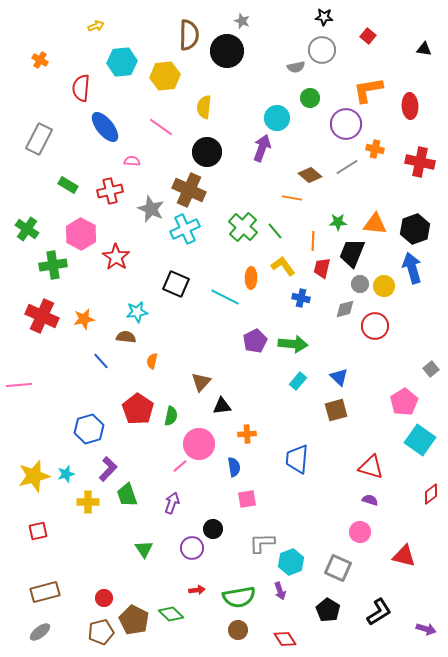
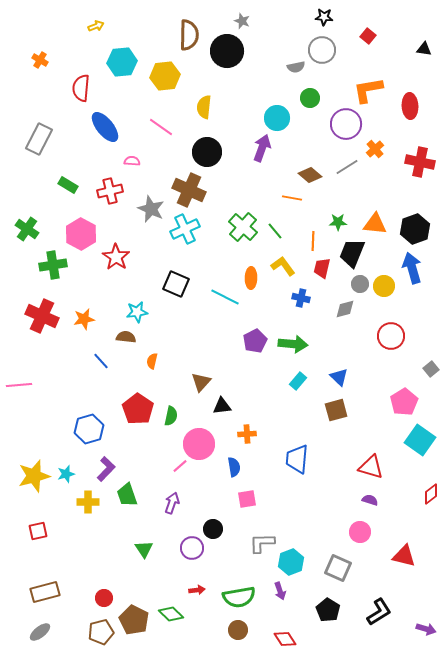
orange cross at (375, 149): rotated 36 degrees clockwise
red circle at (375, 326): moved 16 px right, 10 px down
purple L-shape at (108, 469): moved 2 px left
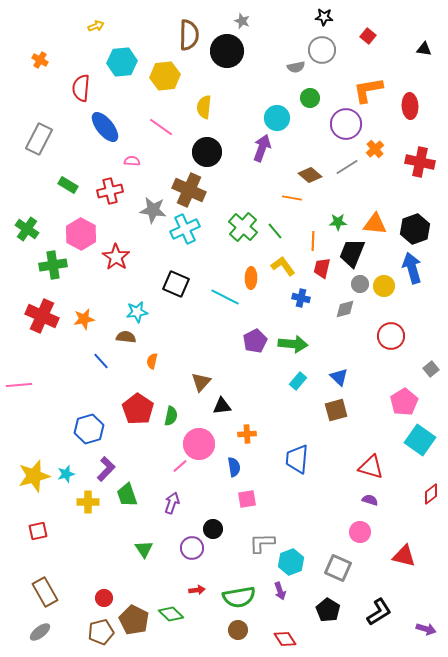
gray star at (151, 209): moved 2 px right, 1 px down; rotated 16 degrees counterclockwise
brown rectangle at (45, 592): rotated 76 degrees clockwise
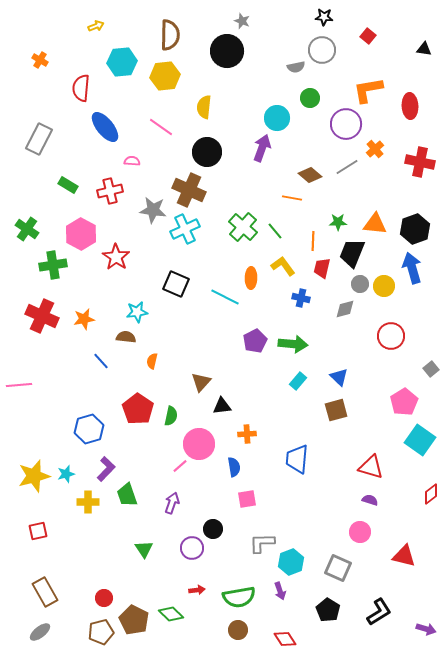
brown semicircle at (189, 35): moved 19 px left
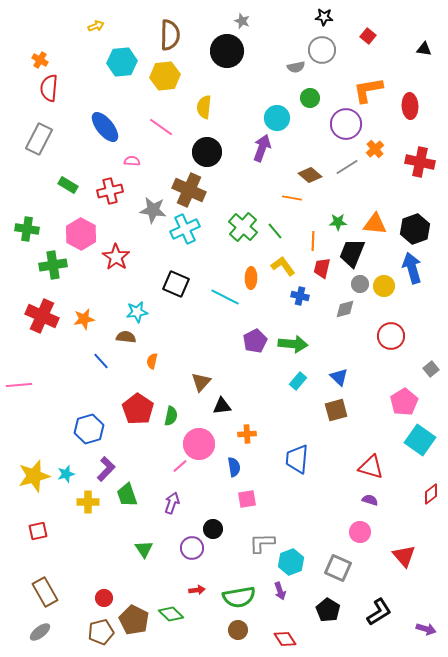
red semicircle at (81, 88): moved 32 px left
green cross at (27, 229): rotated 25 degrees counterclockwise
blue cross at (301, 298): moved 1 px left, 2 px up
red triangle at (404, 556): rotated 35 degrees clockwise
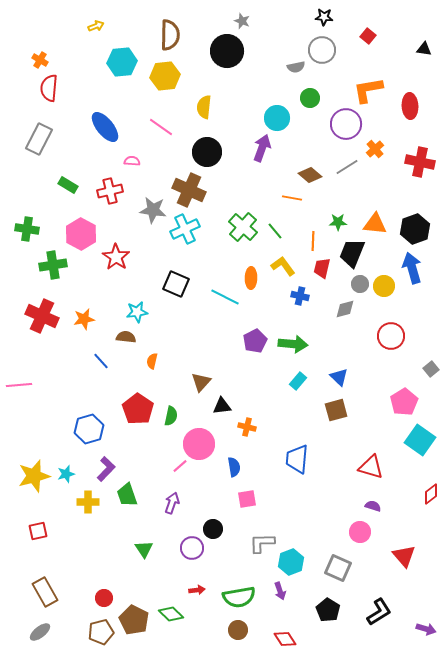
orange cross at (247, 434): moved 7 px up; rotated 18 degrees clockwise
purple semicircle at (370, 500): moved 3 px right, 6 px down
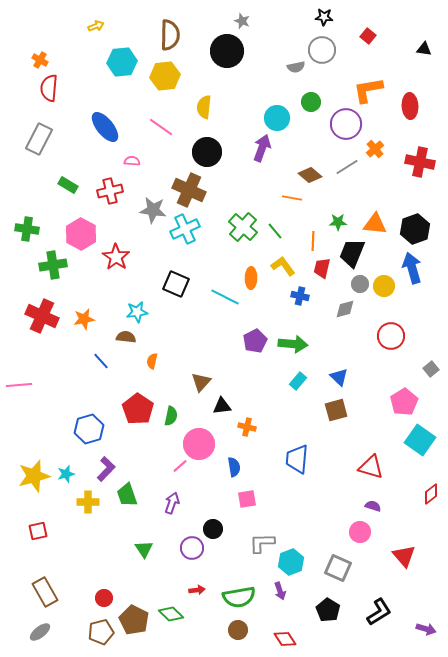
green circle at (310, 98): moved 1 px right, 4 px down
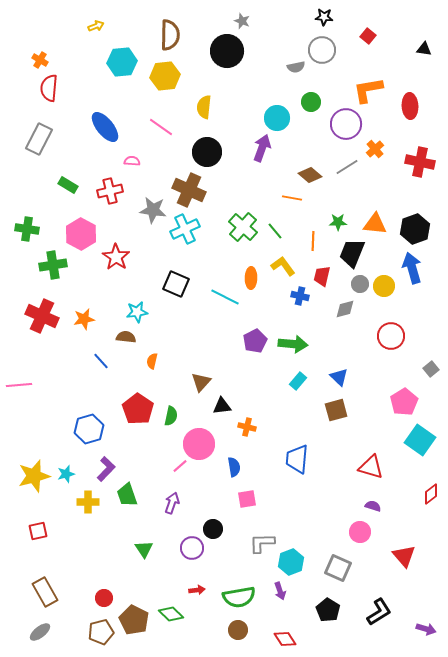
red trapezoid at (322, 268): moved 8 px down
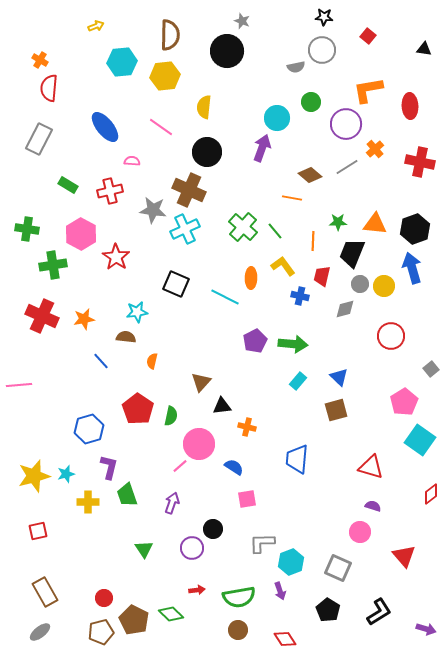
blue semicircle at (234, 467): rotated 48 degrees counterclockwise
purple L-shape at (106, 469): moved 3 px right, 2 px up; rotated 30 degrees counterclockwise
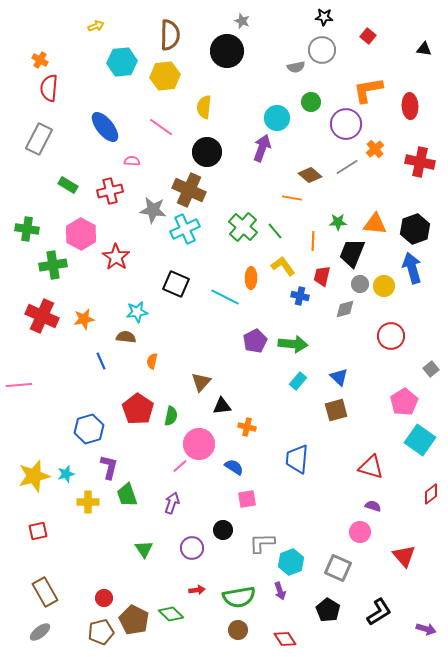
blue line at (101, 361): rotated 18 degrees clockwise
black circle at (213, 529): moved 10 px right, 1 px down
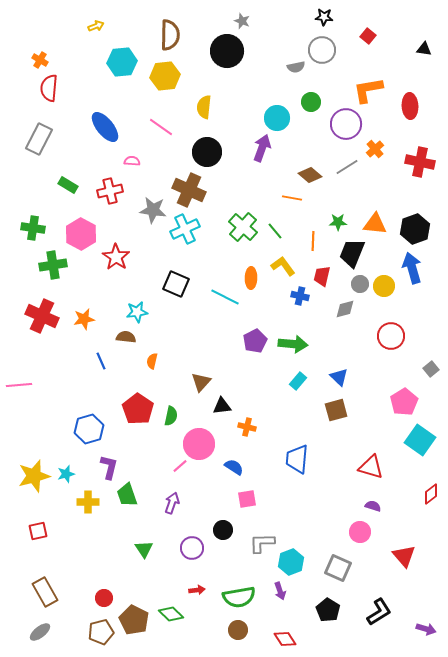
green cross at (27, 229): moved 6 px right, 1 px up
